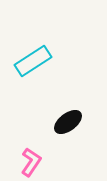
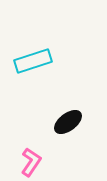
cyan rectangle: rotated 15 degrees clockwise
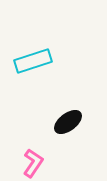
pink L-shape: moved 2 px right, 1 px down
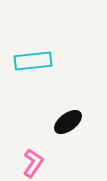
cyan rectangle: rotated 12 degrees clockwise
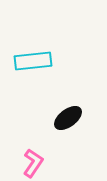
black ellipse: moved 4 px up
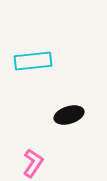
black ellipse: moved 1 px right, 3 px up; rotated 20 degrees clockwise
